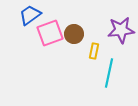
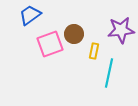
pink square: moved 11 px down
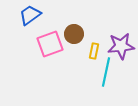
purple star: moved 16 px down
cyan line: moved 3 px left, 1 px up
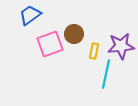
cyan line: moved 2 px down
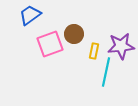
cyan line: moved 2 px up
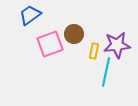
purple star: moved 4 px left, 1 px up
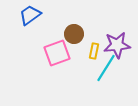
pink square: moved 7 px right, 9 px down
cyan line: moved 4 px up; rotated 20 degrees clockwise
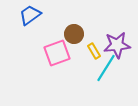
yellow rectangle: rotated 42 degrees counterclockwise
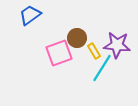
brown circle: moved 3 px right, 4 px down
purple star: rotated 12 degrees clockwise
pink square: moved 2 px right
cyan line: moved 4 px left
